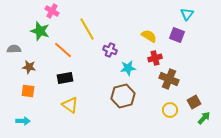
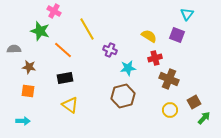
pink cross: moved 2 px right
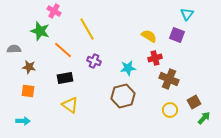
purple cross: moved 16 px left, 11 px down
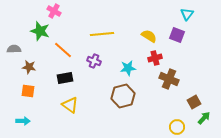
yellow line: moved 15 px right, 5 px down; rotated 65 degrees counterclockwise
yellow circle: moved 7 px right, 17 px down
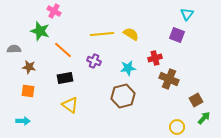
yellow semicircle: moved 18 px left, 2 px up
brown square: moved 2 px right, 2 px up
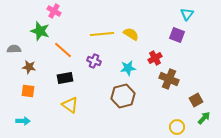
red cross: rotated 16 degrees counterclockwise
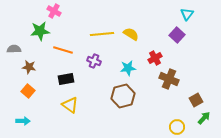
green star: rotated 24 degrees counterclockwise
purple square: rotated 21 degrees clockwise
orange line: rotated 24 degrees counterclockwise
black rectangle: moved 1 px right, 1 px down
orange square: rotated 32 degrees clockwise
